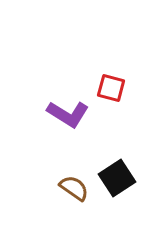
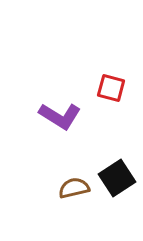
purple L-shape: moved 8 px left, 2 px down
brown semicircle: rotated 48 degrees counterclockwise
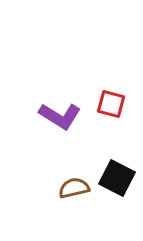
red square: moved 16 px down
black square: rotated 30 degrees counterclockwise
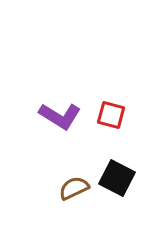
red square: moved 11 px down
brown semicircle: rotated 12 degrees counterclockwise
